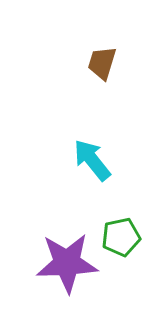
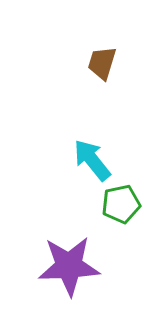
green pentagon: moved 33 px up
purple star: moved 2 px right, 3 px down
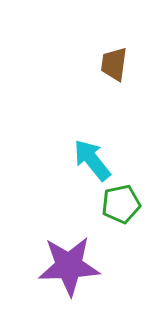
brown trapezoid: moved 12 px right, 1 px down; rotated 9 degrees counterclockwise
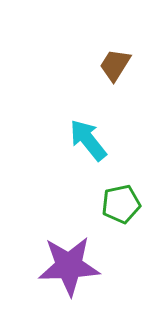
brown trapezoid: moved 1 px right, 1 px down; rotated 24 degrees clockwise
cyan arrow: moved 4 px left, 20 px up
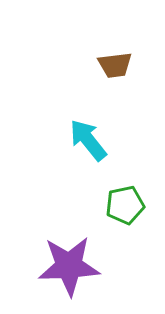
brown trapezoid: rotated 129 degrees counterclockwise
green pentagon: moved 4 px right, 1 px down
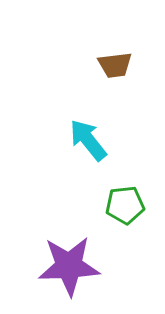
green pentagon: rotated 6 degrees clockwise
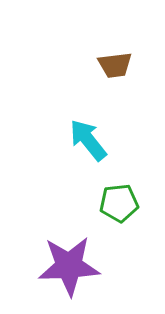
green pentagon: moved 6 px left, 2 px up
